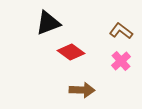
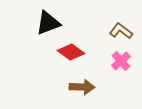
brown arrow: moved 3 px up
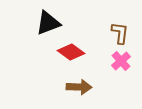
brown L-shape: moved 1 px left, 2 px down; rotated 60 degrees clockwise
brown arrow: moved 3 px left
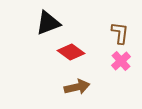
brown arrow: moved 2 px left; rotated 15 degrees counterclockwise
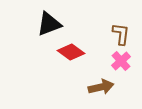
black triangle: moved 1 px right, 1 px down
brown L-shape: moved 1 px right, 1 px down
brown arrow: moved 24 px right
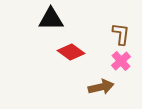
black triangle: moved 2 px right, 5 px up; rotated 20 degrees clockwise
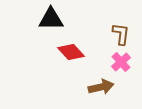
red diamond: rotated 12 degrees clockwise
pink cross: moved 1 px down
